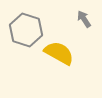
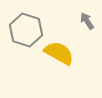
gray arrow: moved 3 px right, 2 px down
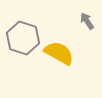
gray hexagon: moved 3 px left, 8 px down
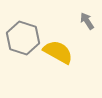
yellow semicircle: moved 1 px left, 1 px up
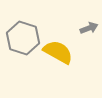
gray arrow: moved 2 px right, 7 px down; rotated 102 degrees clockwise
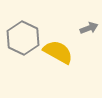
gray hexagon: rotated 8 degrees clockwise
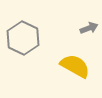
yellow semicircle: moved 17 px right, 14 px down
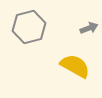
gray hexagon: moved 6 px right, 11 px up; rotated 20 degrees clockwise
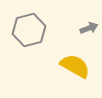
gray hexagon: moved 3 px down
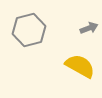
yellow semicircle: moved 5 px right
